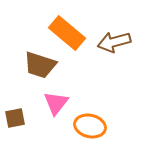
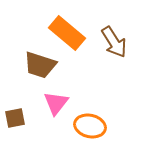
brown arrow: rotated 108 degrees counterclockwise
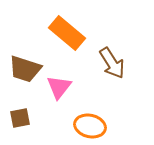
brown arrow: moved 2 px left, 21 px down
brown trapezoid: moved 15 px left, 4 px down
pink triangle: moved 3 px right, 16 px up
brown square: moved 5 px right
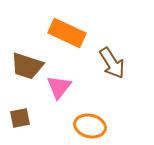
orange rectangle: rotated 15 degrees counterclockwise
brown trapezoid: moved 2 px right, 3 px up
